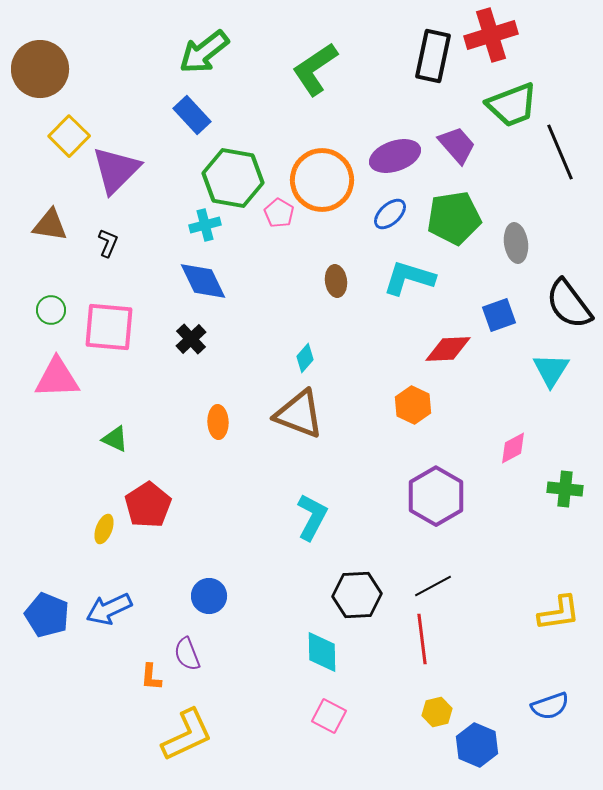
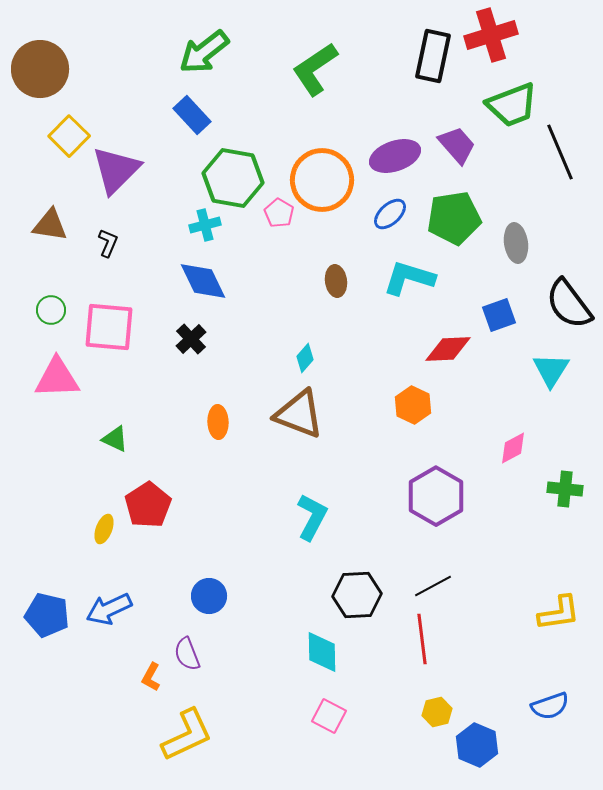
blue pentagon at (47, 615): rotated 9 degrees counterclockwise
orange L-shape at (151, 677): rotated 24 degrees clockwise
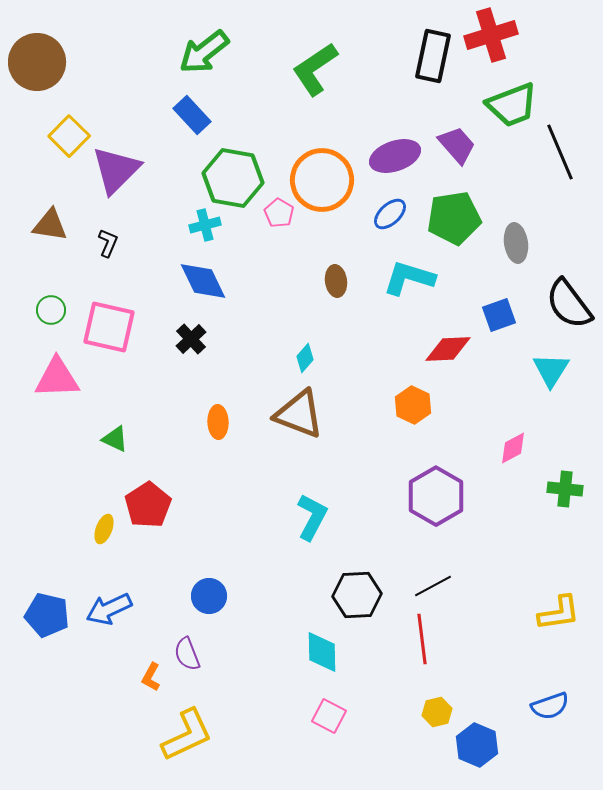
brown circle at (40, 69): moved 3 px left, 7 px up
pink square at (109, 327): rotated 8 degrees clockwise
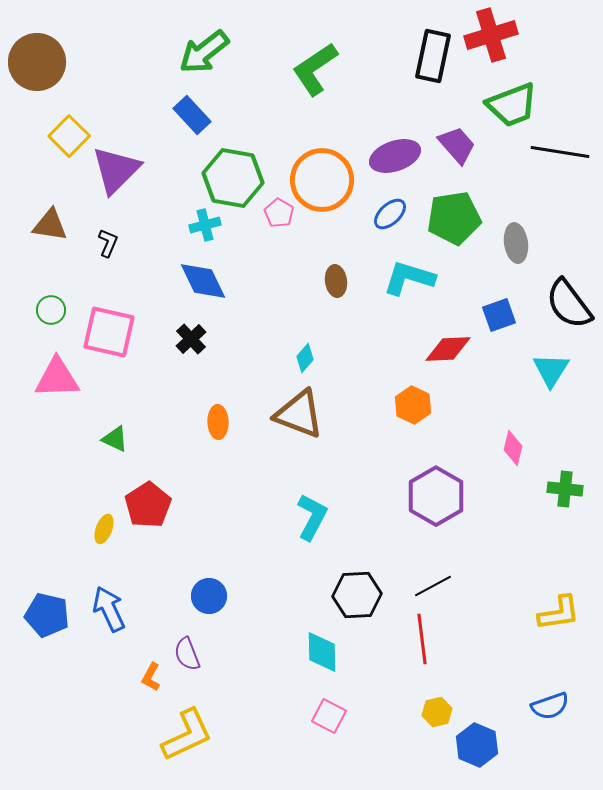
black line at (560, 152): rotated 58 degrees counterclockwise
pink square at (109, 327): moved 5 px down
pink diamond at (513, 448): rotated 48 degrees counterclockwise
blue arrow at (109, 609): rotated 90 degrees clockwise
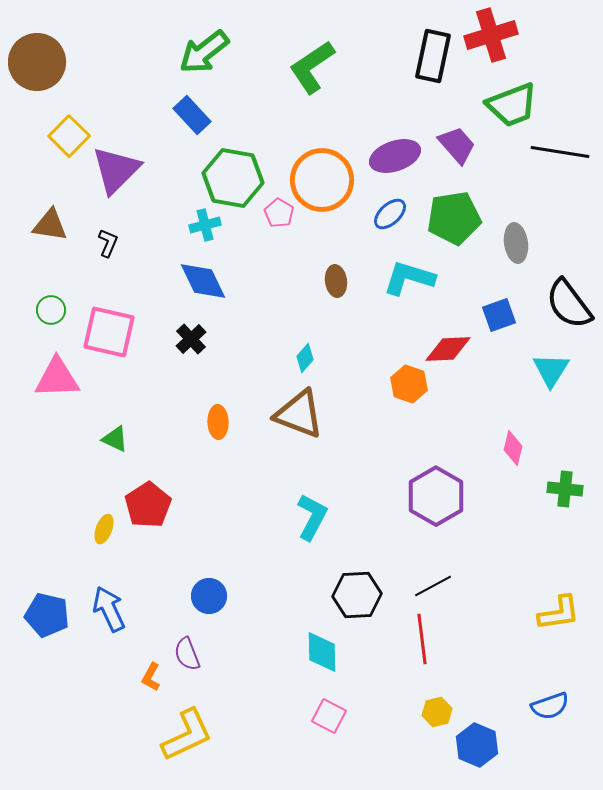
green L-shape at (315, 69): moved 3 px left, 2 px up
orange hexagon at (413, 405): moved 4 px left, 21 px up; rotated 6 degrees counterclockwise
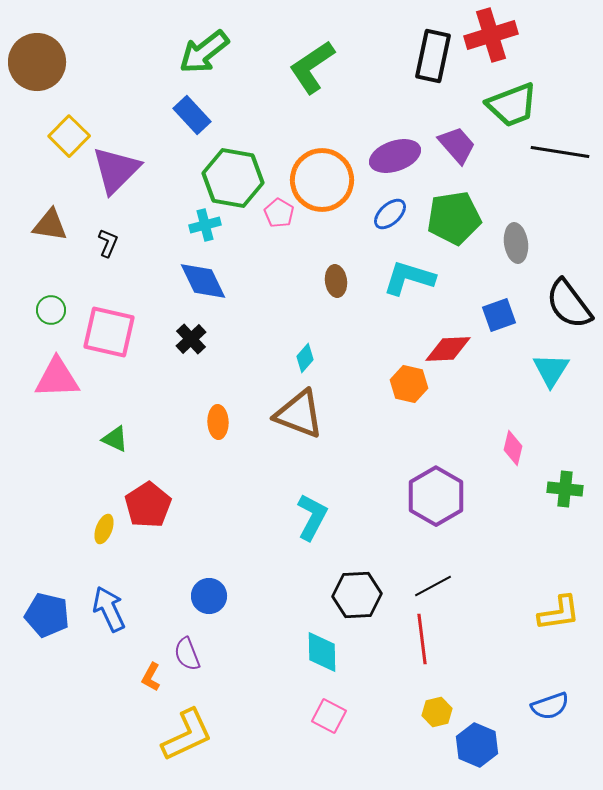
orange hexagon at (409, 384): rotated 6 degrees counterclockwise
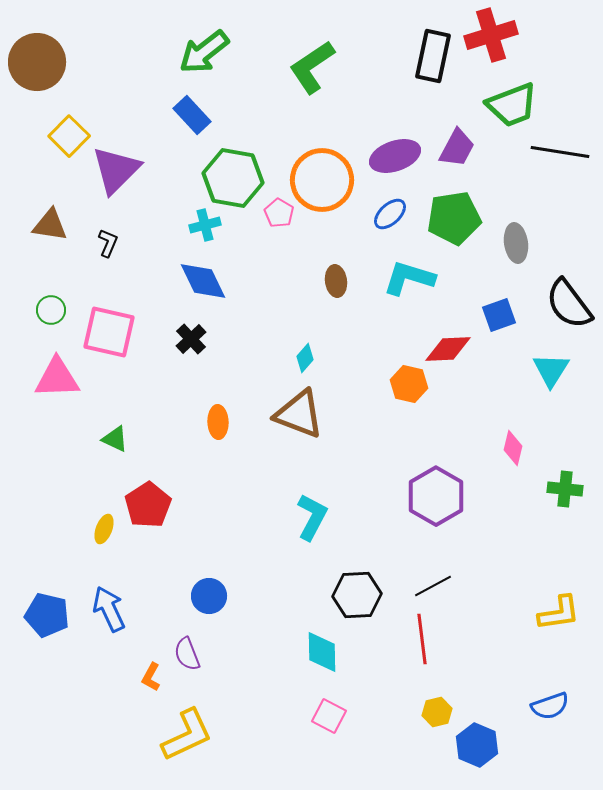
purple trapezoid at (457, 145): moved 3 px down; rotated 69 degrees clockwise
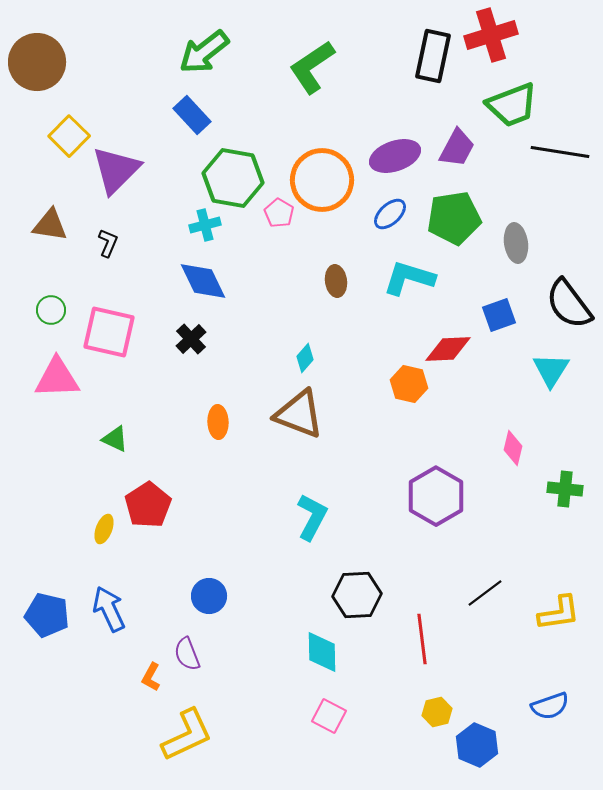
black line at (433, 586): moved 52 px right, 7 px down; rotated 9 degrees counterclockwise
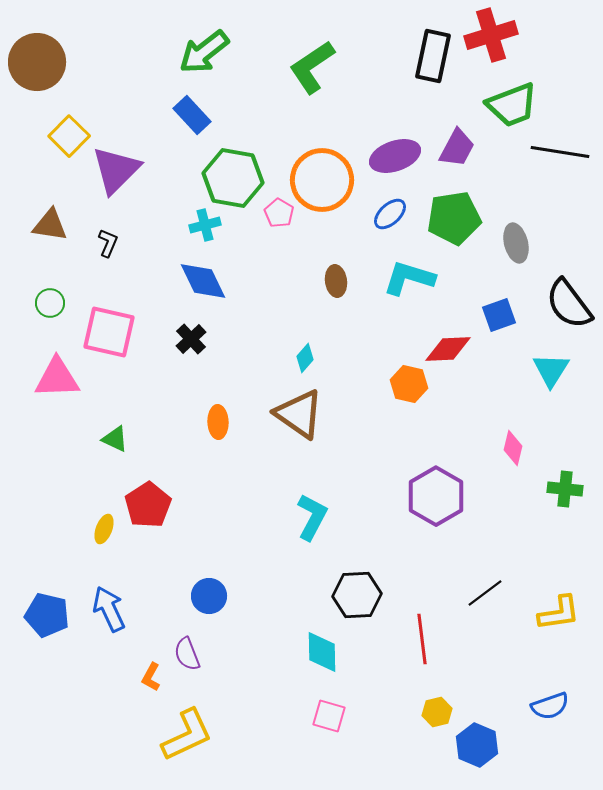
gray ellipse at (516, 243): rotated 6 degrees counterclockwise
green circle at (51, 310): moved 1 px left, 7 px up
brown triangle at (299, 414): rotated 14 degrees clockwise
pink square at (329, 716): rotated 12 degrees counterclockwise
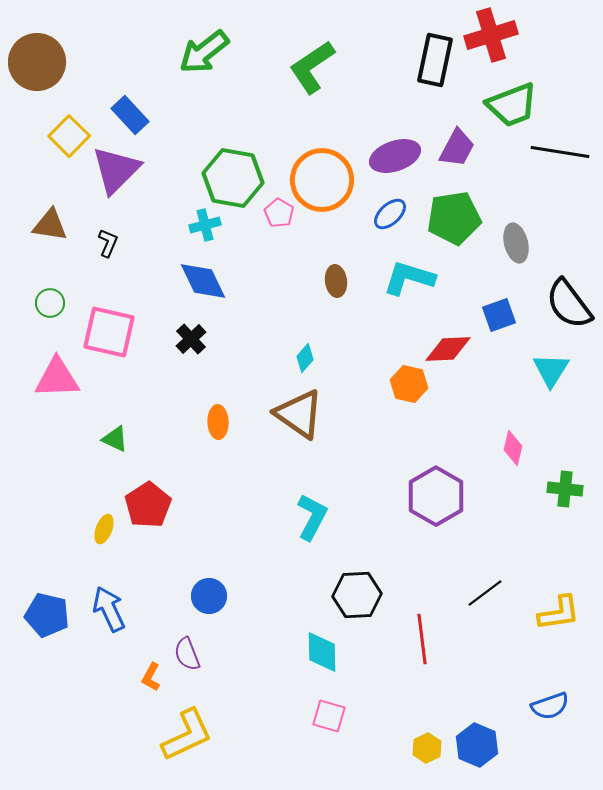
black rectangle at (433, 56): moved 2 px right, 4 px down
blue rectangle at (192, 115): moved 62 px left
yellow hexagon at (437, 712): moved 10 px left, 36 px down; rotated 12 degrees counterclockwise
